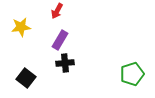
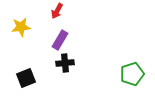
black square: rotated 30 degrees clockwise
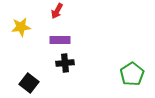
purple rectangle: rotated 60 degrees clockwise
green pentagon: rotated 15 degrees counterclockwise
black square: moved 3 px right, 5 px down; rotated 30 degrees counterclockwise
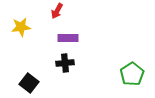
purple rectangle: moved 8 px right, 2 px up
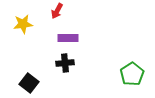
yellow star: moved 2 px right, 3 px up
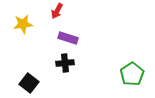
purple rectangle: rotated 18 degrees clockwise
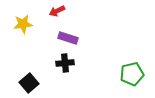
red arrow: rotated 35 degrees clockwise
green pentagon: rotated 20 degrees clockwise
black square: rotated 12 degrees clockwise
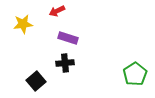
green pentagon: moved 3 px right; rotated 20 degrees counterclockwise
black square: moved 7 px right, 2 px up
